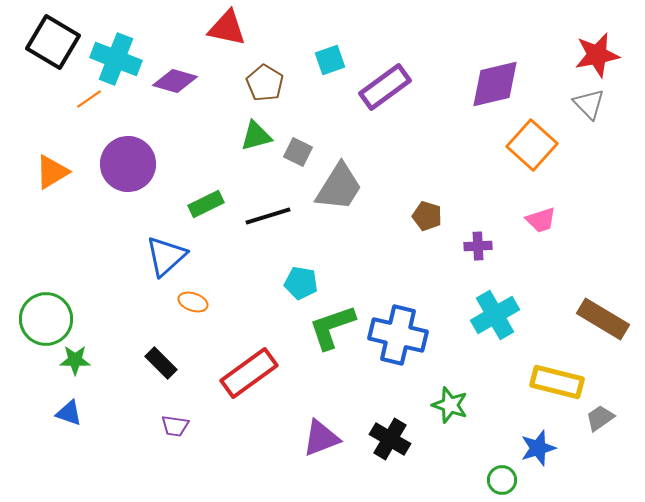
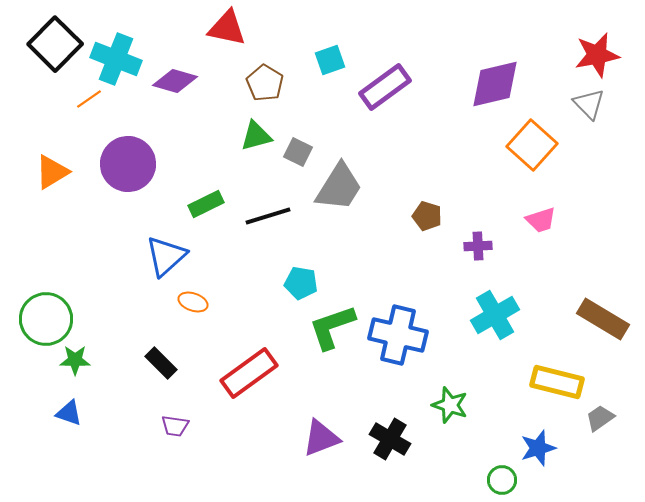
black square at (53, 42): moved 2 px right, 2 px down; rotated 14 degrees clockwise
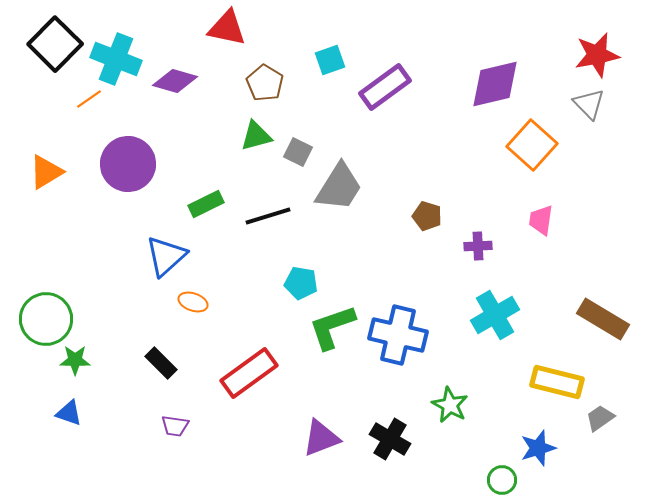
orange triangle at (52, 172): moved 6 px left
pink trapezoid at (541, 220): rotated 116 degrees clockwise
green star at (450, 405): rotated 9 degrees clockwise
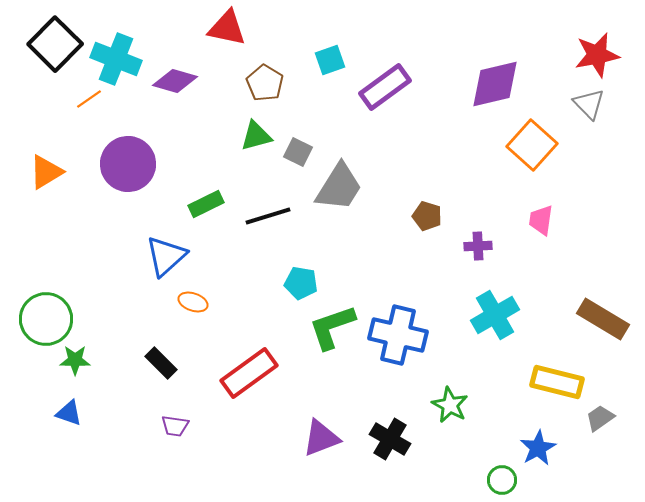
blue star at (538, 448): rotated 12 degrees counterclockwise
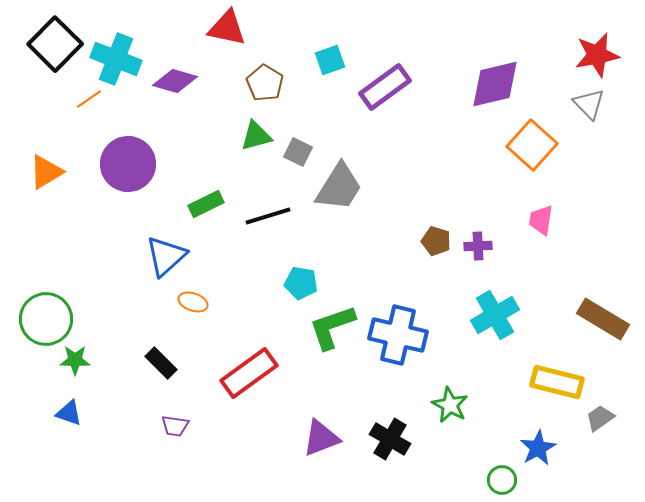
brown pentagon at (427, 216): moved 9 px right, 25 px down
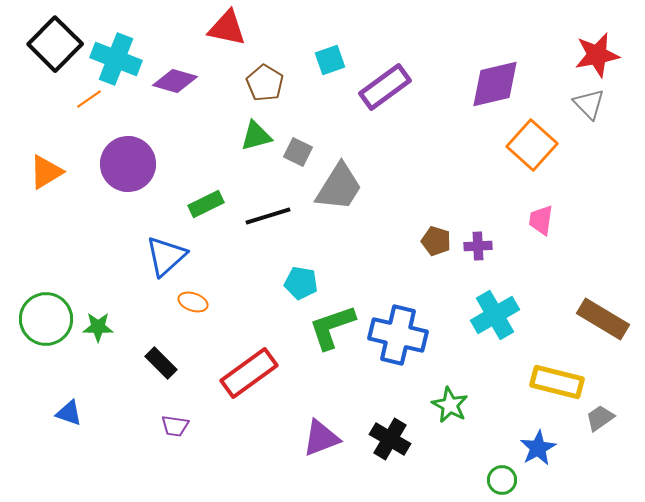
green star at (75, 360): moved 23 px right, 33 px up
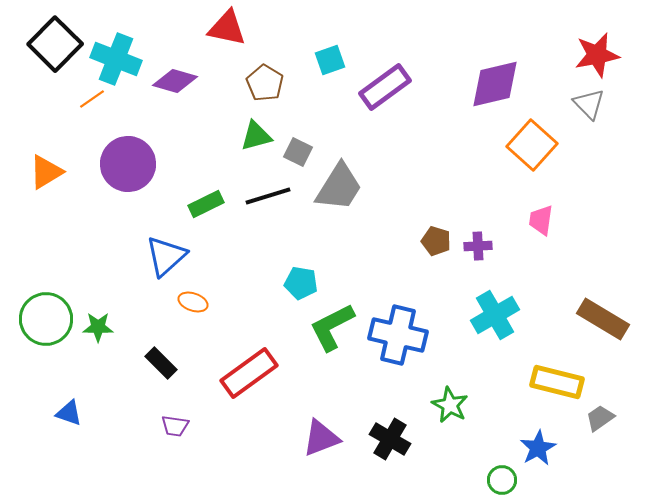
orange line at (89, 99): moved 3 px right
black line at (268, 216): moved 20 px up
green L-shape at (332, 327): rotated 8 degrees counterclockwise
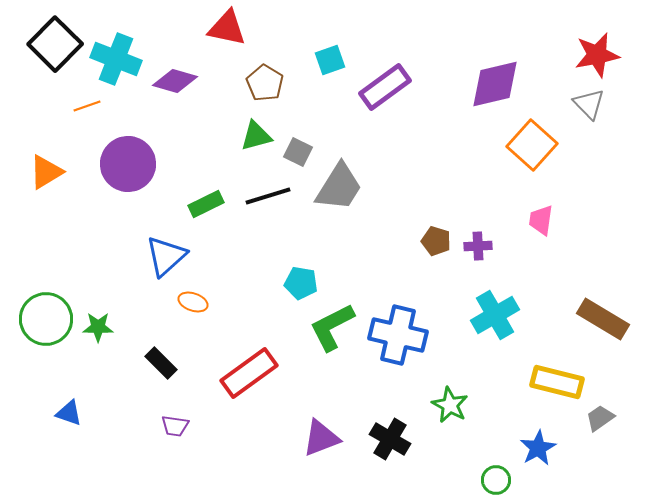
orange line at (92, 99): moved 5 px left, 7 px down; rotated 16 degrees clockwise
green circle at (502, 480): moved 6 px left
